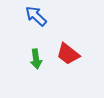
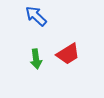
red trapezoid: rotated 70 degrees counterclockwise
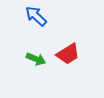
green arrow: rotated 60 degrees counterclockwise
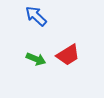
red trapezoid: moved 1 px down
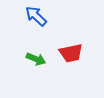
red trapezoid: moved 3 px right, 2 px up; rotated 20 degrees clockwise
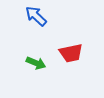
green arrow: moved 4 px down
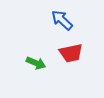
blue arrow: moved 26 px right, 4 px down
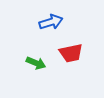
blue arrow: moved 11 px left, 2 px down; rotated 120 degrees clockwise
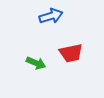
blue arrow: moved 6 px up
